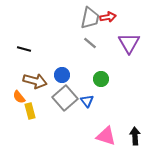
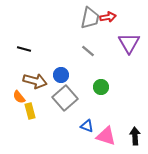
gray line: moved 2 px left, 8 px down
blue circle: moved 1 px left
green circle: moved 8 px down
blue triangle: moved 25 px down; rotated 32 degrees counterclockwise
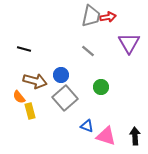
gray trapezoid: moved 1 px right, 2 px up
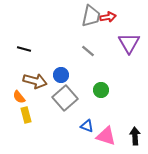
green circle: moved 3 px down
yellow rectangle: moved 4 px left, 4 px down
